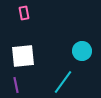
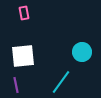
cyan circle: moved 1 px down
cyan line: moved 2 px left
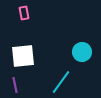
purple line: moved 1 px left
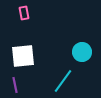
cyan line: moved 2 px right, 1 px up
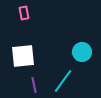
purple line: moved 19 px right
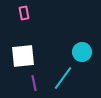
cyan line: moved 3 px up
purple line: moved 2 px up
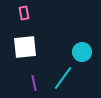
white square: moved 2 px right, 9 px up
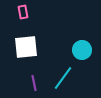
pink rectangle: moved 1 px left, 1 px up
white square: moved 1 px right
cyan circle: moved 2 px up
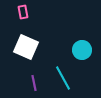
white square: rotated 30 degrees clockwise
cyan line: rotated 65 degrees counterclockwise
